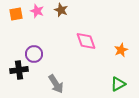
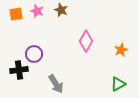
pink diamond: rotated 50 degrees clockwise
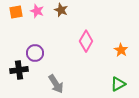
orange square: moved 2 px up
orange star: rotated 16 degrees counterclockwise
purple circle: moved 1 px right, 1 px up
